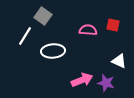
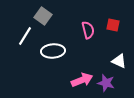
pink semicircle: rotated 72 degrees clockwise
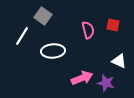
white line: moved 3 px left
pink arrow: moved 2 px up
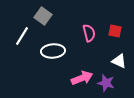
red square: moved 2 px right, 6 px down
pink semicircle: moved 1 px right, 3 px down
